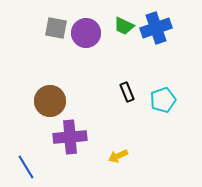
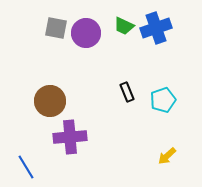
yellow arrow: moved 49 px right; rotated 18 degrees counterclockwise
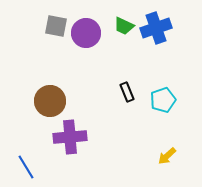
gray square: moved 2 px up
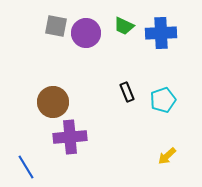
blue cross: moved 5 px right, 5 px down; rotated 16 degrees clockwise
brown circle: moved 3 px right, 1 px down
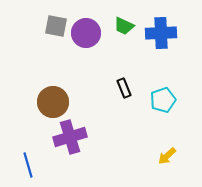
black rectangle: moved 3 px left, 4 px up
purple cross: rotated 12 degrees counterclockwise
blue line: moved 2 px right, 2 px up; rotated 15 degrees clockwise
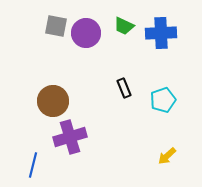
brown circle: moved 1 px up
blue line: moved 5 px right; rotated 30 degrees clockwise
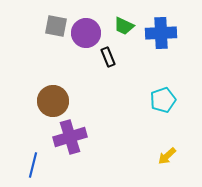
black rectangle: moved 16 px left, 31 px up
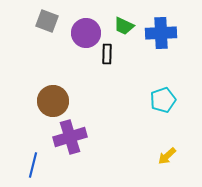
gray square: moved 9 px left, 5 px up; rotated 10 degrees clockwise
black rectangle: moved 1 px left, 3 px up; rotated 24 degrees clockwise
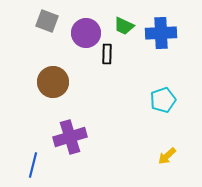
brown circle: moved 19 px up
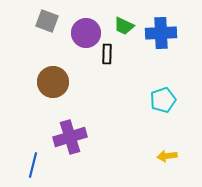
yellow arrow: rotated 36 degrees clockwise
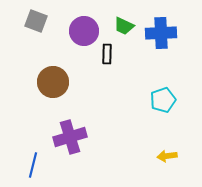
gray square: moved 11 px left
purple circle: moved 2 px left, 2 px up
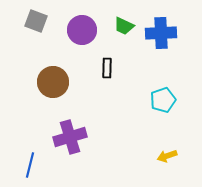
purple circle: moved 2 px left, 1 px up
black rectangle: moved 14 px down
yellow arrow: rotated 12 degrees counterclockwise
blue line: moved 3 px left
